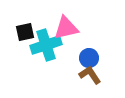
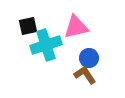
pink triangle: moved 10 px right, 1 px up
black square: moved 3 px right, 6 px up
brown L-shape: moved 5 px left
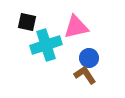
black square: moved 1 px left, 4 px up; rotated 24 degrees clockwise
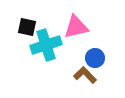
black square: moved 5 px down
blue circle: moved 6 px right
brown L-shape: rotated 10 degrees counterclockwise
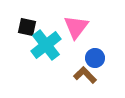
pink triangle: rotated 40 degrees counterclockwise
cyan cross: rotated 20 degrees counterclockwise
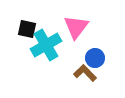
black square: moved 2 px down
cyan cross: rotated 8 degrees clockwise
brown L-shape: moved 2 px up
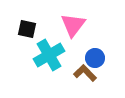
pink triangle: moved 3 px left, 2 px up
cyan cross: moved 3 px right, 10 px down
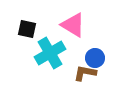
pink triangle: rotated 36 degrees counterclockwise
cyan cross: moved 1 px right, 2 px up
brown L-shape: rotated 35 degrees counterclockwise
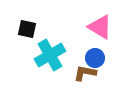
pink triangle: moved 27 px right, 2 px down
cyan cross: moved 2 px down
